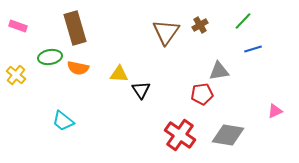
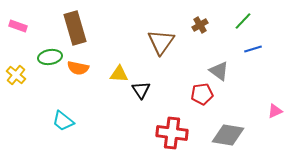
brown triangle: moved 5 px left, 10 px down
gray triangle: rotated 45 degrees clockwise
red cross: moved 8 px left, 2 px up; rotated 28 degrees counterclockwise
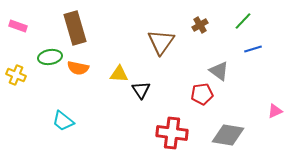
yellow cross: rotated 18 degrees counterclockwise
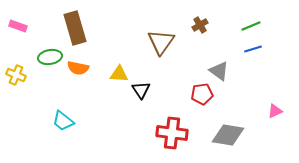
green line: moved 8 px right, 5 px down; rotated 24 degrees clockwise
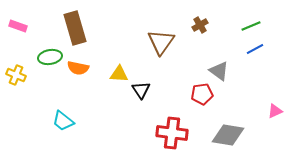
blue line: moved 2 px right; rotated 12 degrees counterclockwise
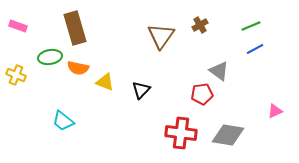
brown triangle: moved 6 px up
yellow triangle: moved 14 px left, 8 px down; rotated 18 degrees clockwise
black triangle: rotated 18 degrees clockwise
red cross: moved 9 px right
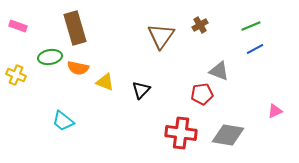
gray triangle: rotated 15 degrees counterclockwise
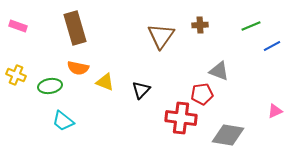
brown cross: rotated 28 degrees clockwise
blue line: moved 17 px right, 3 px up
green ellipse: moved 29 px down
red cross: moved 15 px up
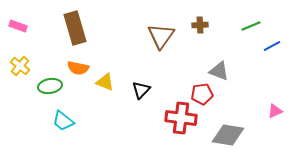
yellow cross: moved 4 px right, 9 px up; rotated 18 degrees clockwise
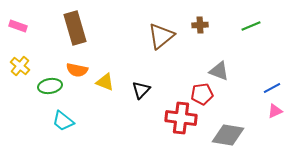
brown triangle: rotated 16 degrees clockwise
blue line: moved 42 px down
orange semicircle: moved 1 px left, 2 px down
